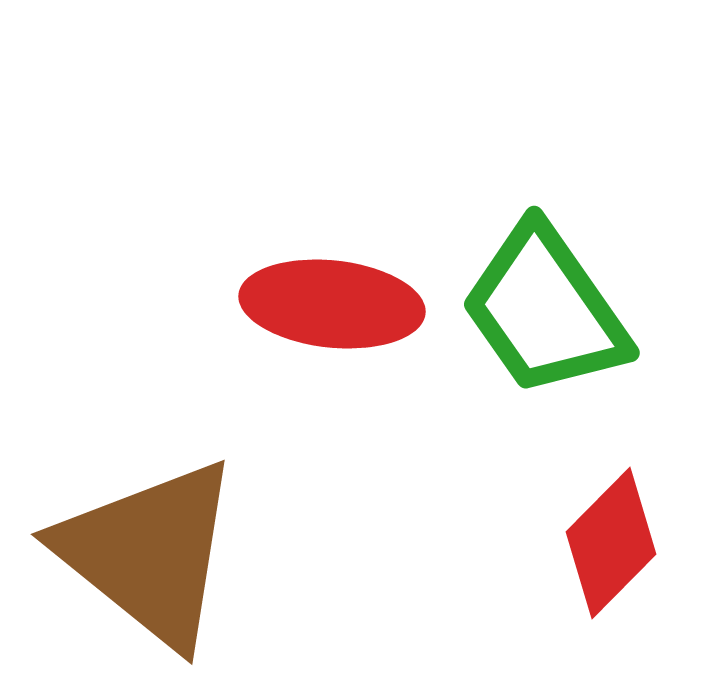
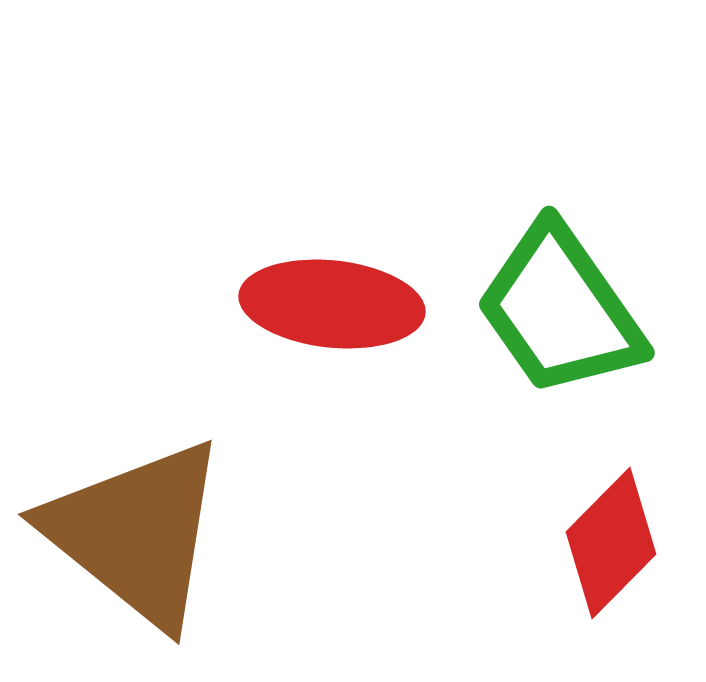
green trapezoid: moved 15 px right
brown triangle: moved 13 px left, 20 px up
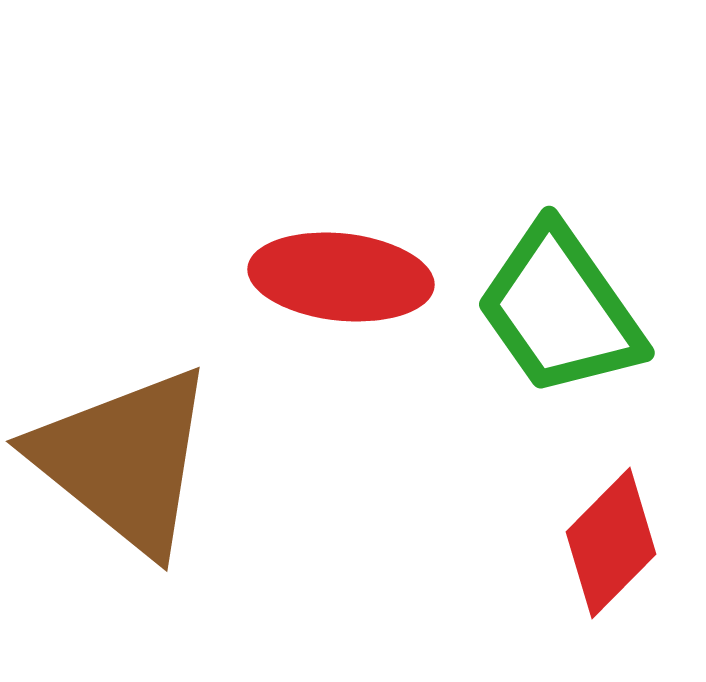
red ellipse: moved 9 px right, 27 px up
brown triangle: moved 12 px left, 73 px up
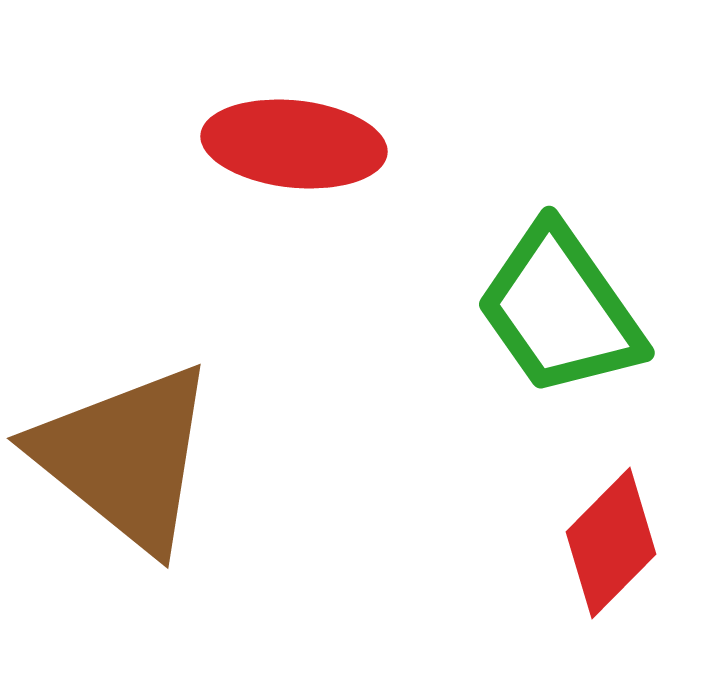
red ellipse: moved 47 px left, 133 px up
brown triangle: moved 1 px right, 3 px up
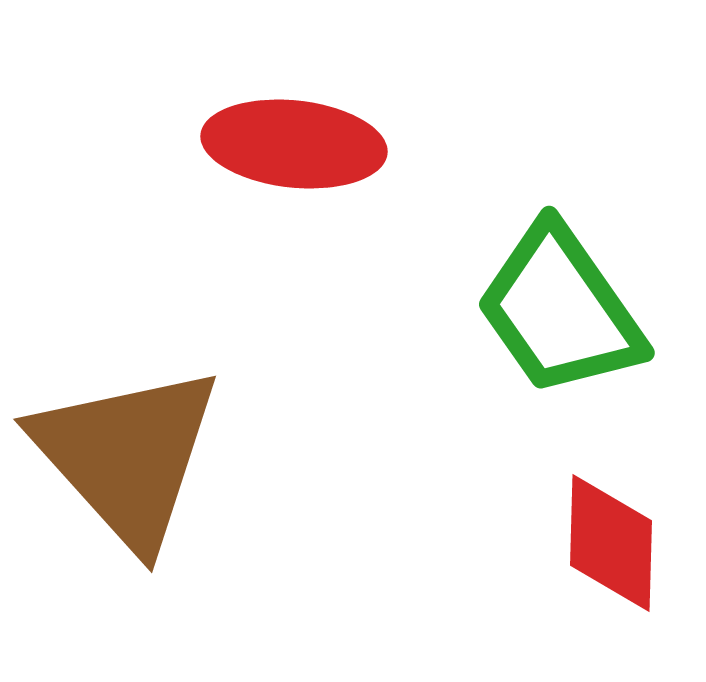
brown triangle: moved 2 px right, 1 px up; rotated 9 degrees clockwise
red diamond: rotated 43 degrees counterclockwise
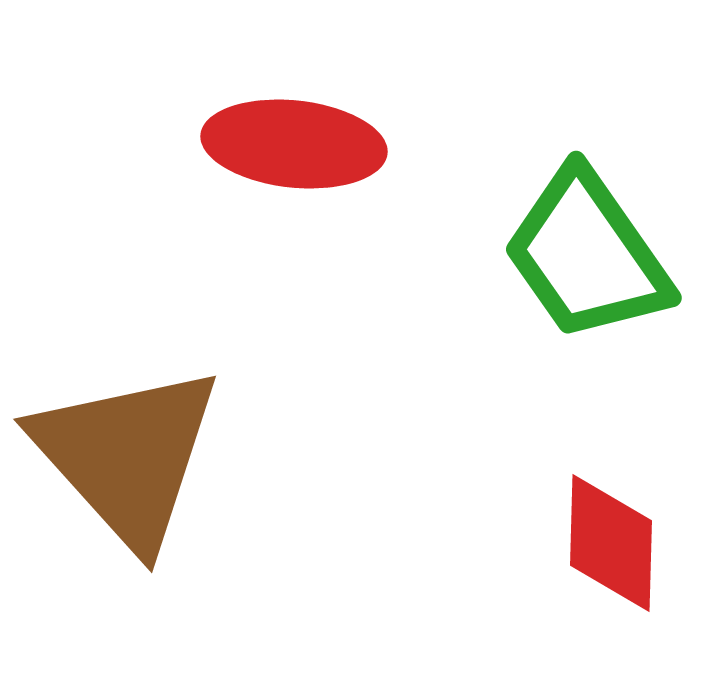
green trapezoid: moved 27 px right, 55 px up
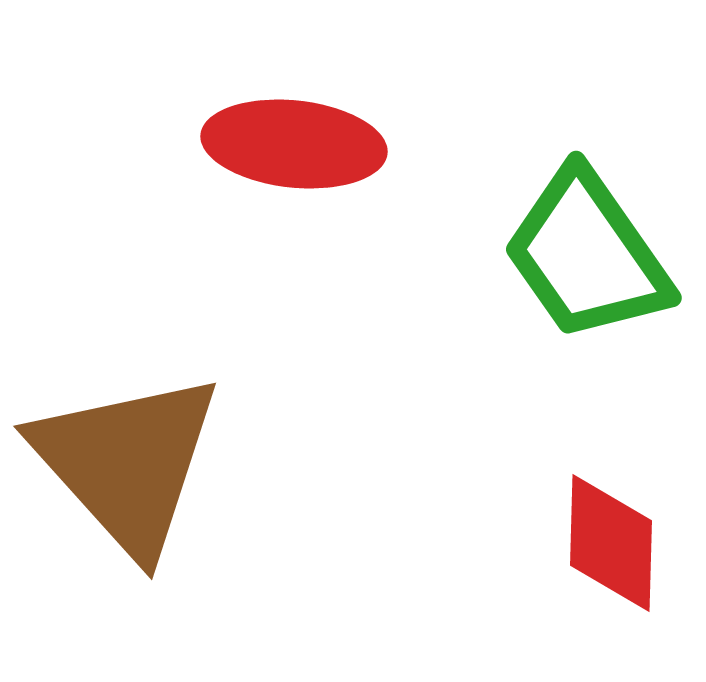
brown triangle: moved 7 px down
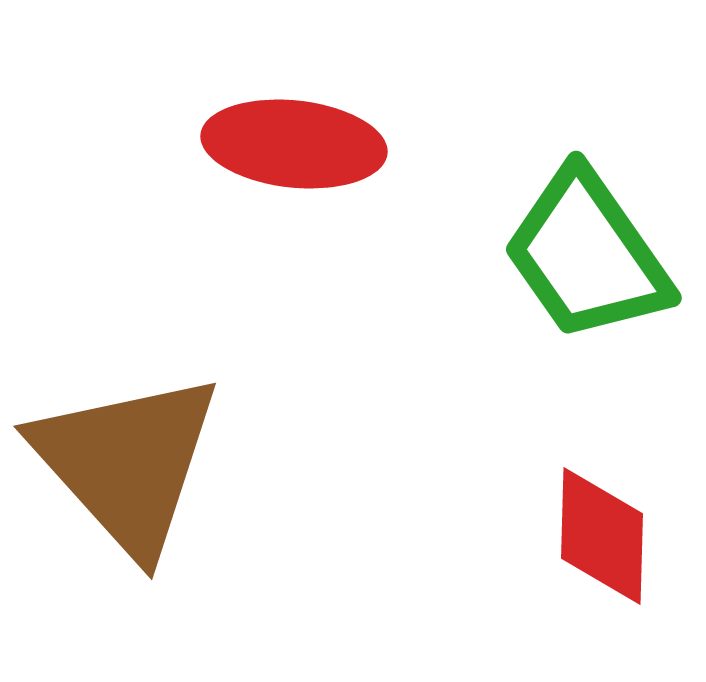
red diamond: moved 9 px left, 7 px up
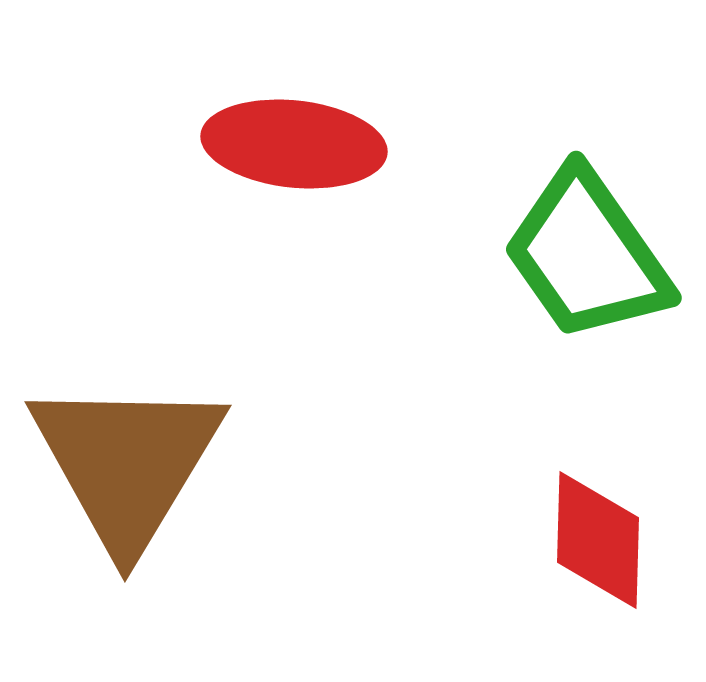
brown triangle: rotated 13 degrees clockwise
red diamond: moved 4 px left, 4 px down
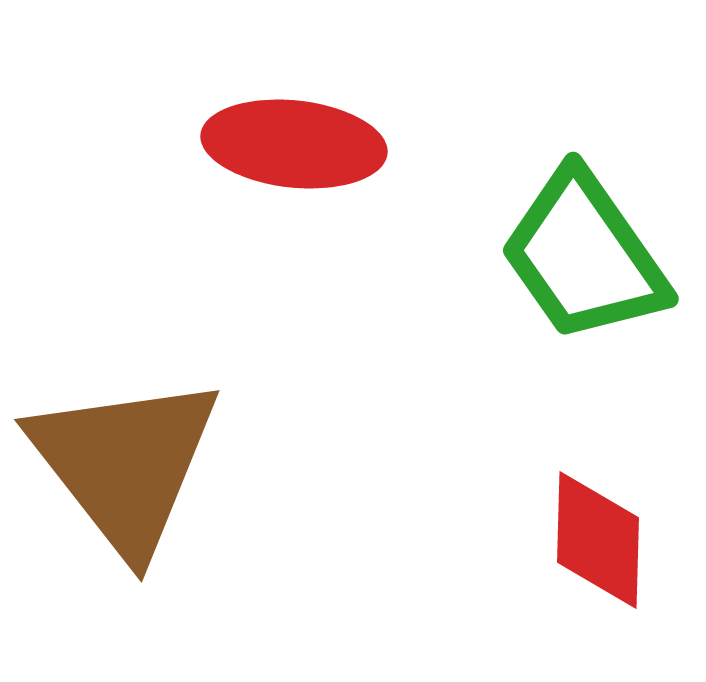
green trapezoid: moved 3 px left, 1 px down
brown triangle: moved 2 px left, 1 px down; rotated 9 degrees counterclockwise
